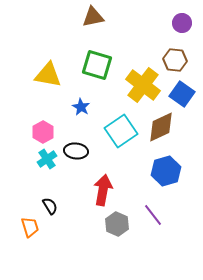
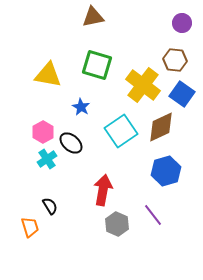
black ellipse: moved 5 px left, 8 px up; rotated 35 degrees clockwise
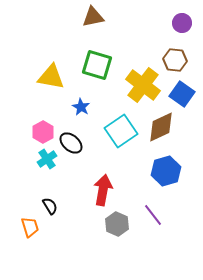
yellow triangle: moved 3 px right, 2 px down
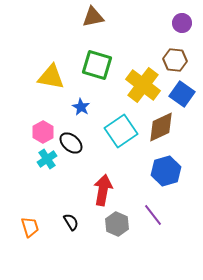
black semicircle: moved 21 px right, 16 px down
